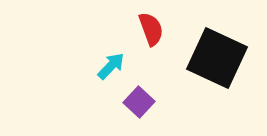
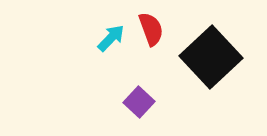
black square: moved 6 px left, 1 px up; rotated 22 degrees clockwise
cyan arrow: moved 28 px up
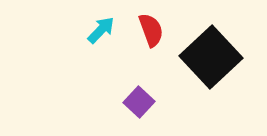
red semicircle: moved 1 px down
cyan arrow: moved 10 px left, 8 px up
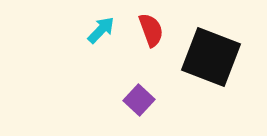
black square: rotated 26 degrees counterclockwise
purple square: moved 2 px up
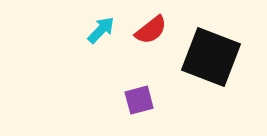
red semicircle: rotated 72 degrees clockwise
purple square: rotated 32 degrees clockwise
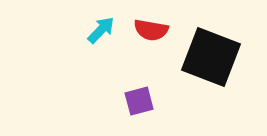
red semicircle: rotated 48 degrees clockwise
purple square: moved 1 px down
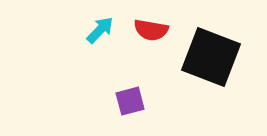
cyan arrow: moved 1 px left
purple square: moved 9 px left
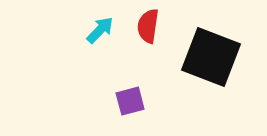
red semicircle: moved 3 px left, 4 px up; rotated 88 degrees clockwise
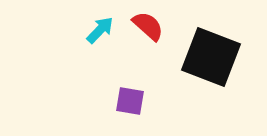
red semicircle: rotated 124 degrees clockwise
purple square: rotated 24 degrees clockwise
